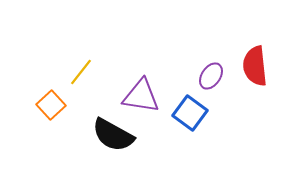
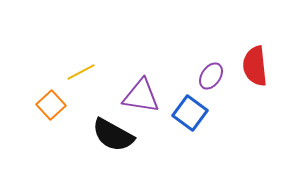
yellow line: rotated 24 degrees clockwise
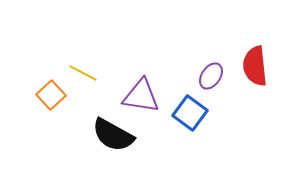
yellow line: moved 2 px right, 1 px down; rotated 56 degrees clockwise
orange square: moved 10 px up
